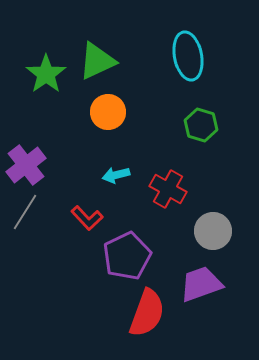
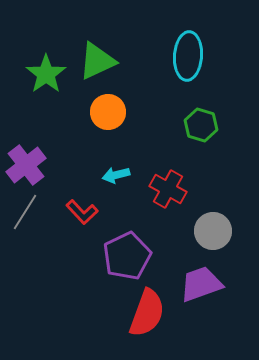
cyan ellipse: rotated 15 degrees clockwise
red L-shape: moved 5 px left, 6 px up
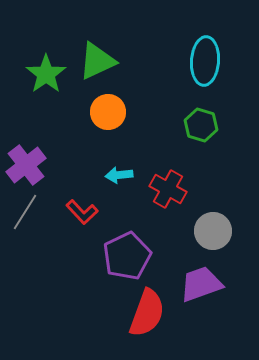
cyan ellipse: moved 17 px right, 5 px down
cyan arrow: moved 3 px right; rotated 8 degrees clockwise
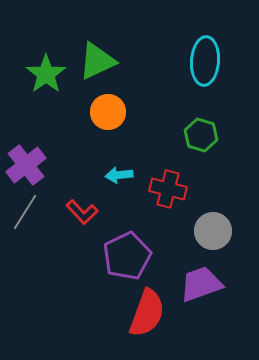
green hexagon: moved 10 px down
red cross: rotated 15 degrees counterclockwise
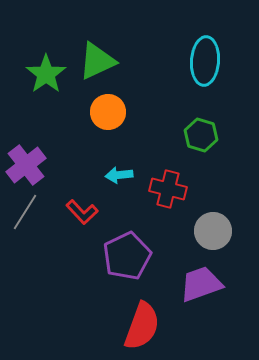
red semicircle: moved 5 px left, 13 px down
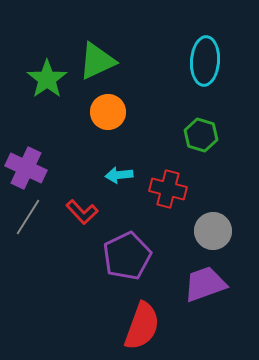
green star: moved 1 px right, 5 px down
purple cross: moved 3 px down; rotated 27 degrees counterclockwise
gray line: moved 3 px right, 5 px down
purple trapezoid: moved 4 px right
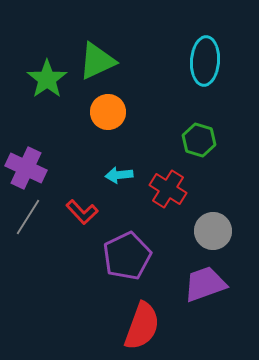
green hexagon: moved 2 px left, 5 px down
red cross: rotated 18 degrees clockwise
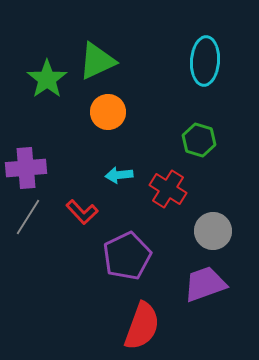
purple cross: rotated 30 degrees counterclockwise
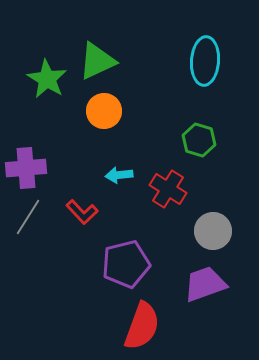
green star: rotated 6 degrees counterclockwise
orange circle: moved 4 px left, 1 px up
purple pentagon: moved 1 px left, 8 px down; rotated 12 degrees clockwise
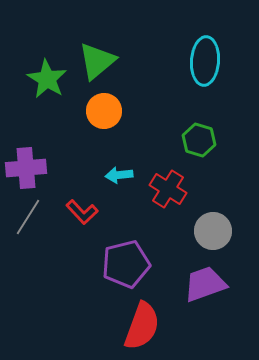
green triangle: rotated 15 degrees counterclockwise
